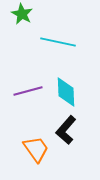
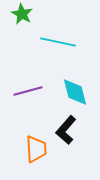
cyan diamond: moved 9 px right; rotated 12 degrees counterclockwise
orange trapezoid: rotated 32 degrees clockwise
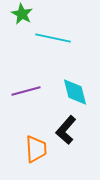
cyan line: moved 5 px left, 4 px up
purple line: moved 2 px left
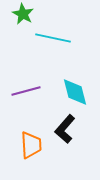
green star: moved 1 px right
black L-shape: moved 1 px left, 1 px up
orange trapezoid: moved 5 px left, 4 px up
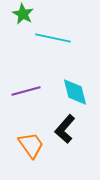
orange trapezoid: rotated 32 degrees counterclockwise
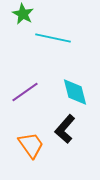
purple line: moved 1 px left, 1 px down; rotated 20 degrees counterclockwise
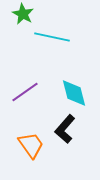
cyan line: moved 1 px left, 1 px up
cyan diamond: moved 1 px left, 1 px down
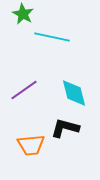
purple line: moved 1 px left, 2 px up
black L-shape: moved 1 px up; rotated 64 degrees clockwise
orange trapezoid: rotated 120 degrees clockwise
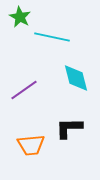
green star: moved 3 px left, 3 px down
cyan diamond: moved 2 px right, 15 px up
black L-shape: moved 4 px right; rotated 16 degrees counterclockwise
